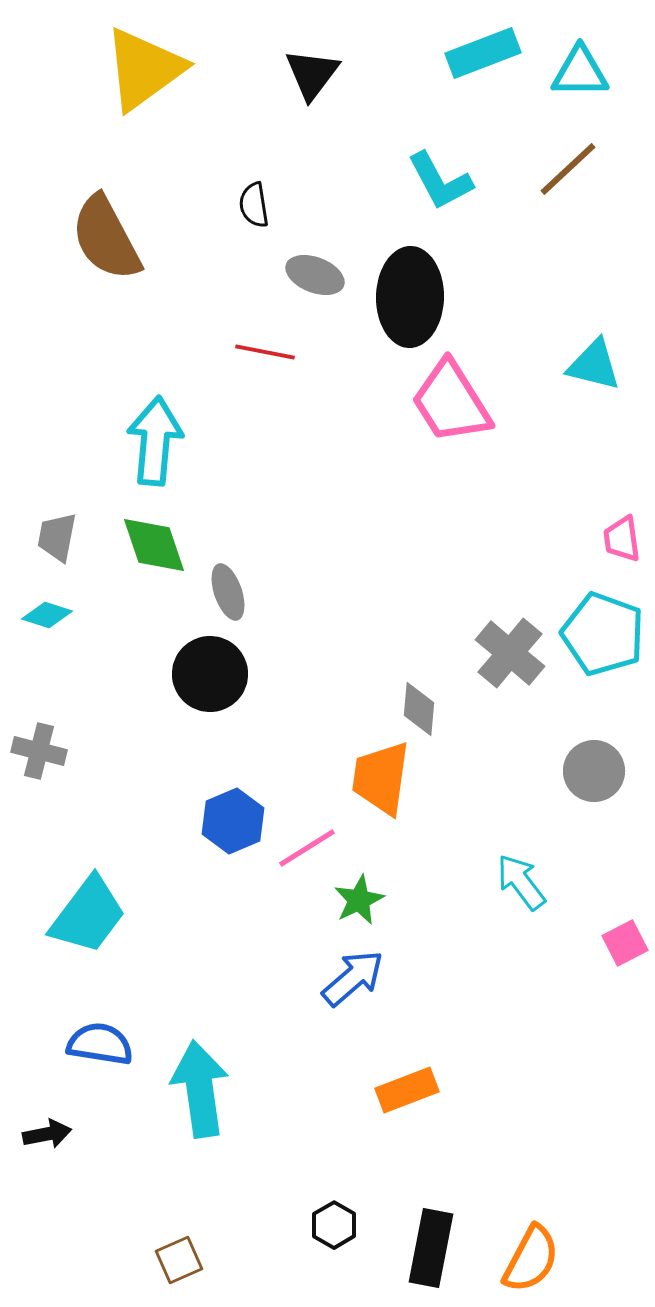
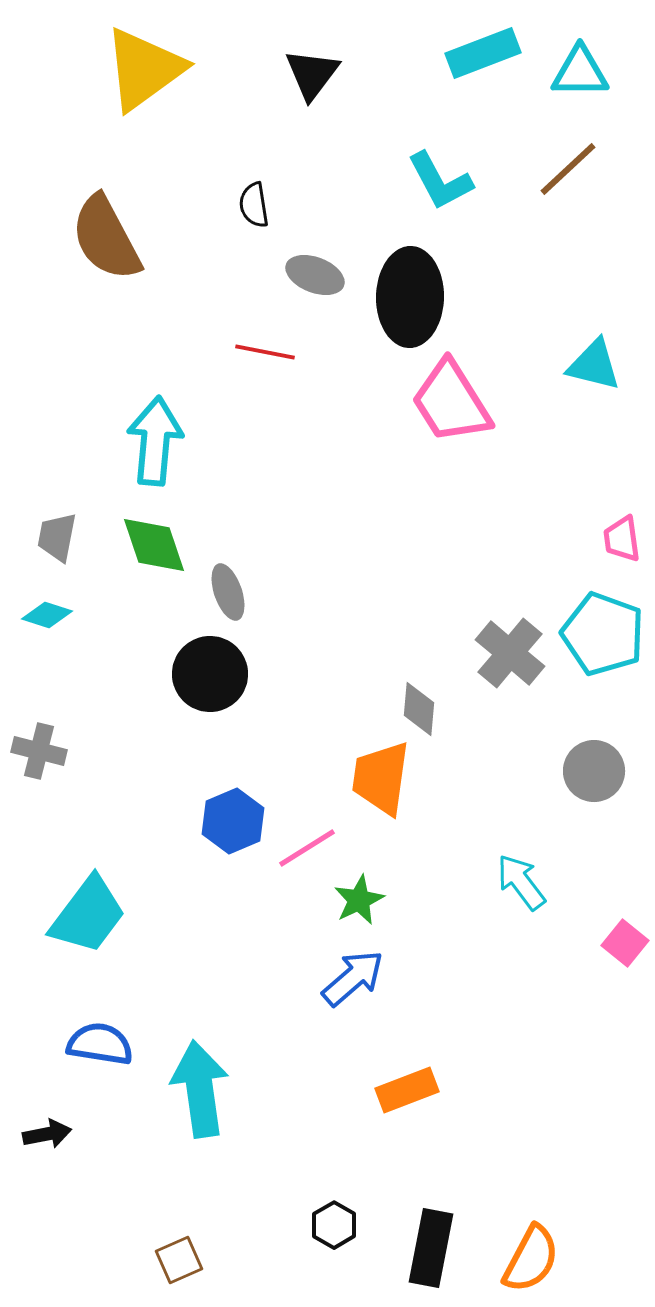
pink square at (625, 943): rotated 24 degrees counterclockwise
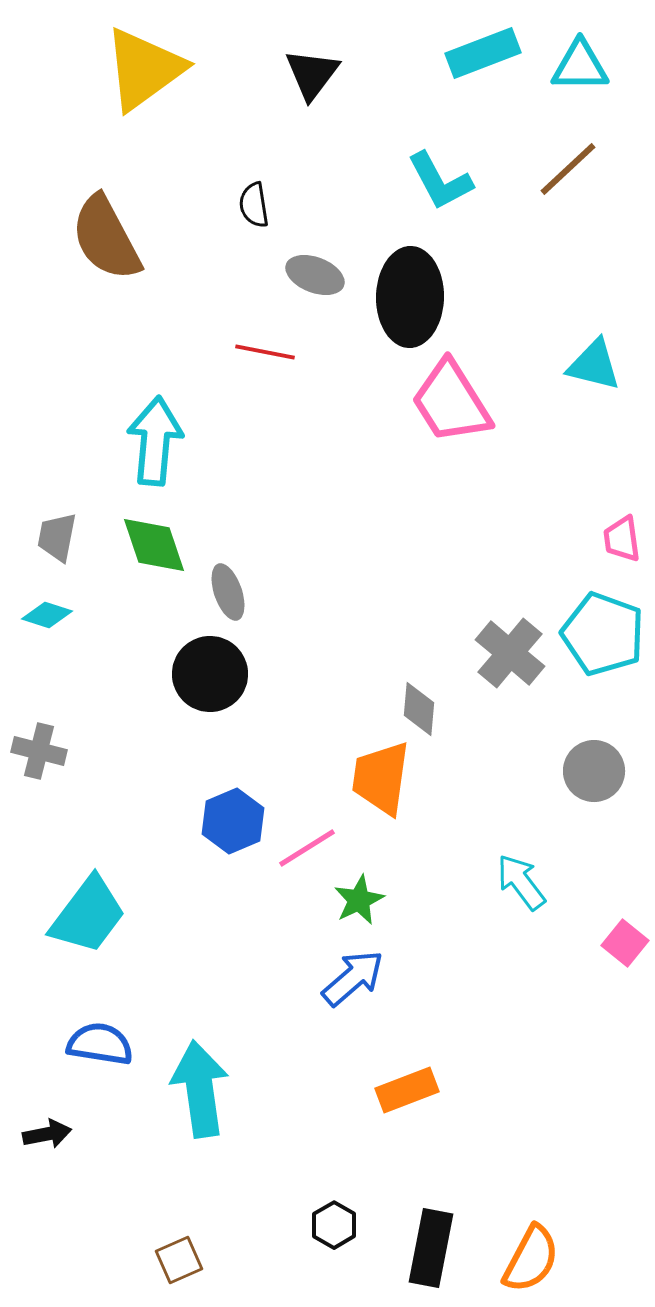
cyan triangle at (580, 72): moved 6 px up
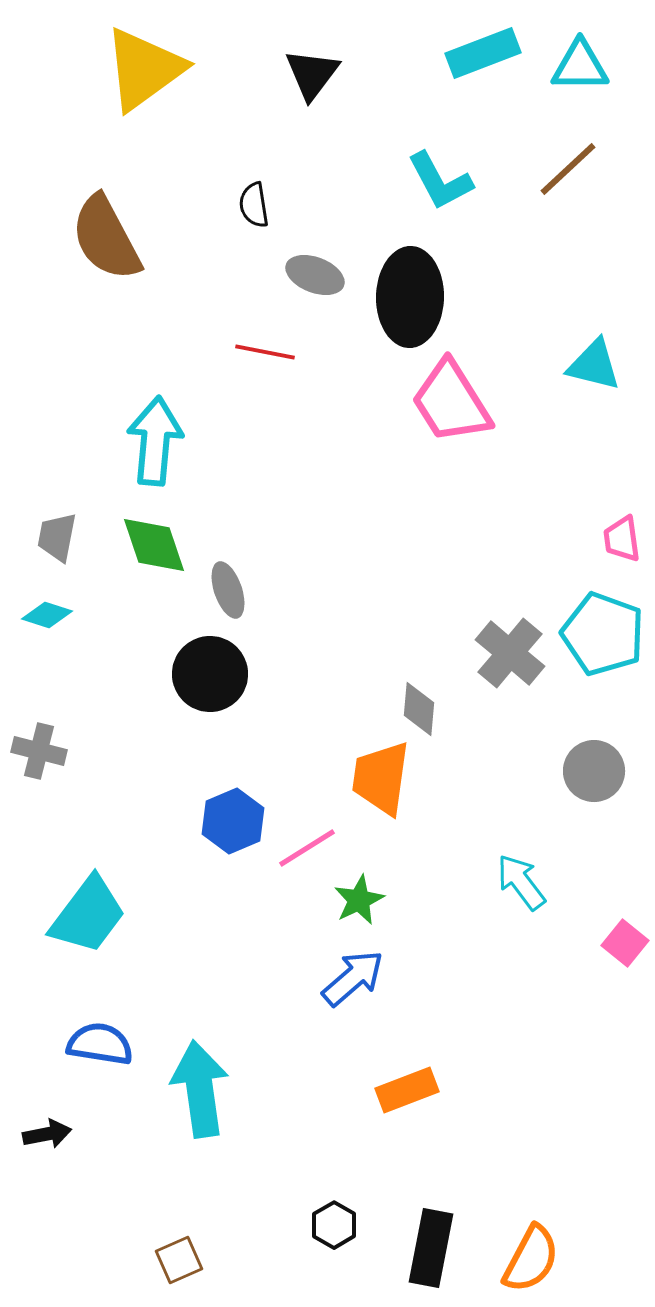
gray ellipse at (228, 592): moved 2 px up
